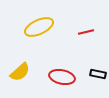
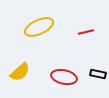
red ellipse: moved 2 px right
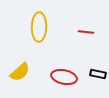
yellow ellipse: rotated 64 degrees counterclockwise
red line: rotated 21 degrees clockwise
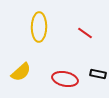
red line: moved 1 px left, 1 px down; rotated 28 degrees clockwise
yellow semicircle: moved 1 px right
red ellipse: moved 1 px right, 2 px down
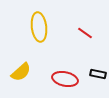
yellow ellipse: rotated 8 degrees counterclockwise
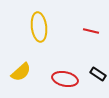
red line: moved 6 px right, 2 px up; rotated 21 degrees counterclockwise
black rectangle: rotated 21 degrees clockwise
